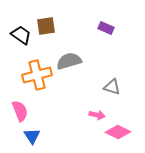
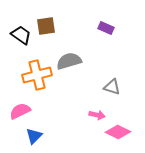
pink semicircle: rotated 95 degrees counterclockwise
blue triangle: moved 2 px right; rotated 18 degrees clockwise
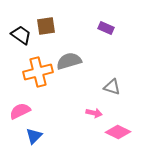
orange cross: moved 1 px right, 3 px up
pink arrow: moved 3 px left, 2 px up
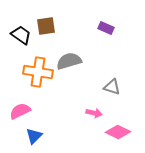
orange cross: rotated 24 degrees clockwise
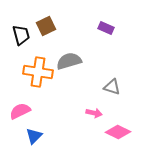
brown square: rotated 18 degrees counterclockwise
black trapezoid: rotated 40 degrees clockwise
